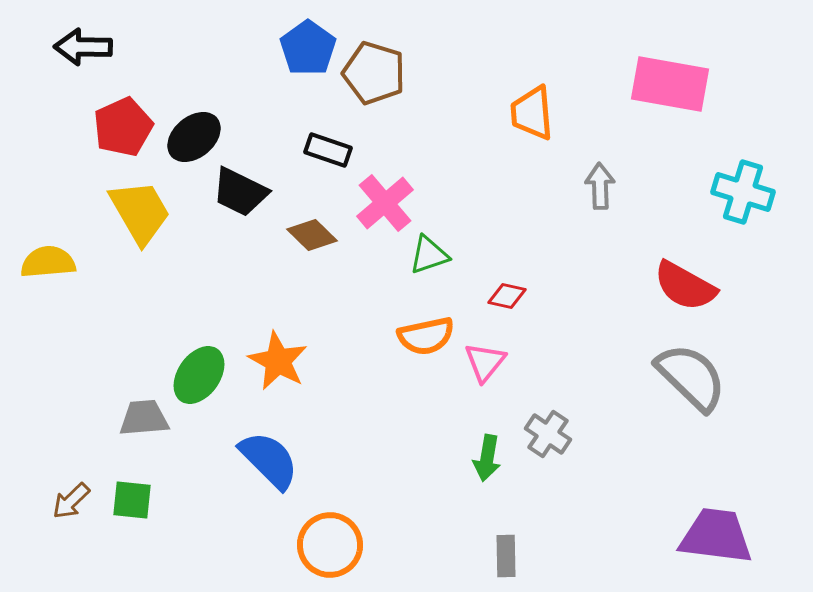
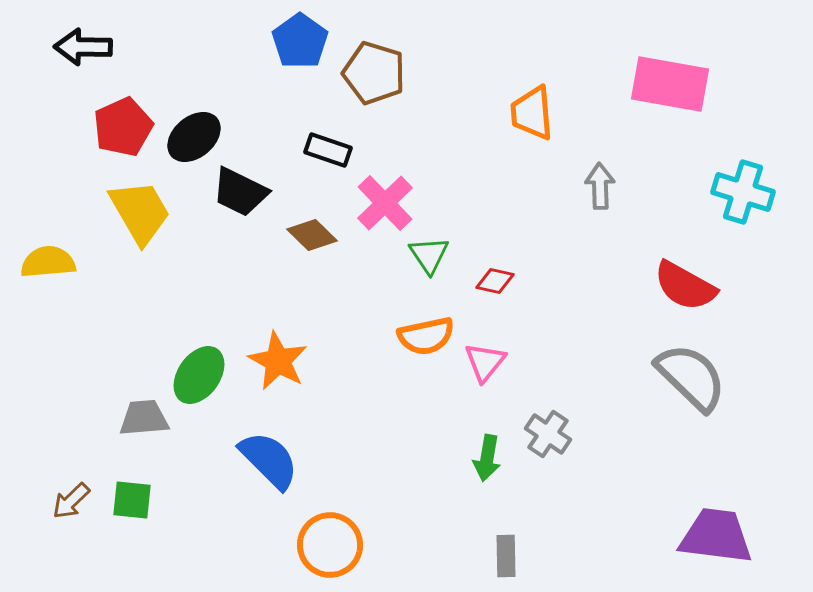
blue pentagon: moved 8 px left, 7 px up
pink cross: rotated 4 degrees counterclockwise
green triangle: rotated 45 degrees counterclockwise
red diamond: moved 12 px left, 15 px up
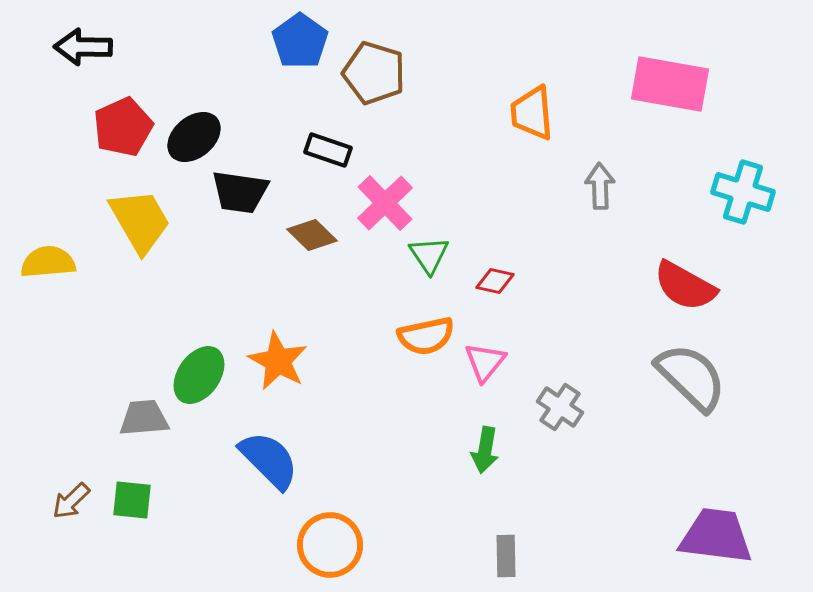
black trapezoid: rotated 18 degrees counterclockwise
yellow trapezoid: moved 9 px down
gray cross: moved 12 px right, 27 px up
green arrow: moved 2 px left, 8 px up
